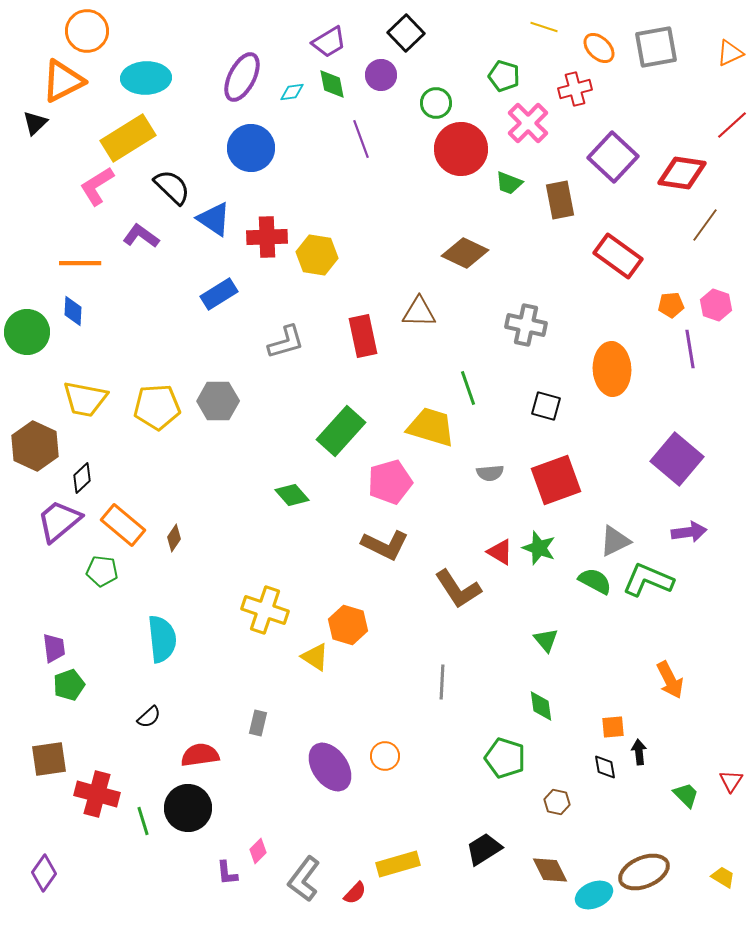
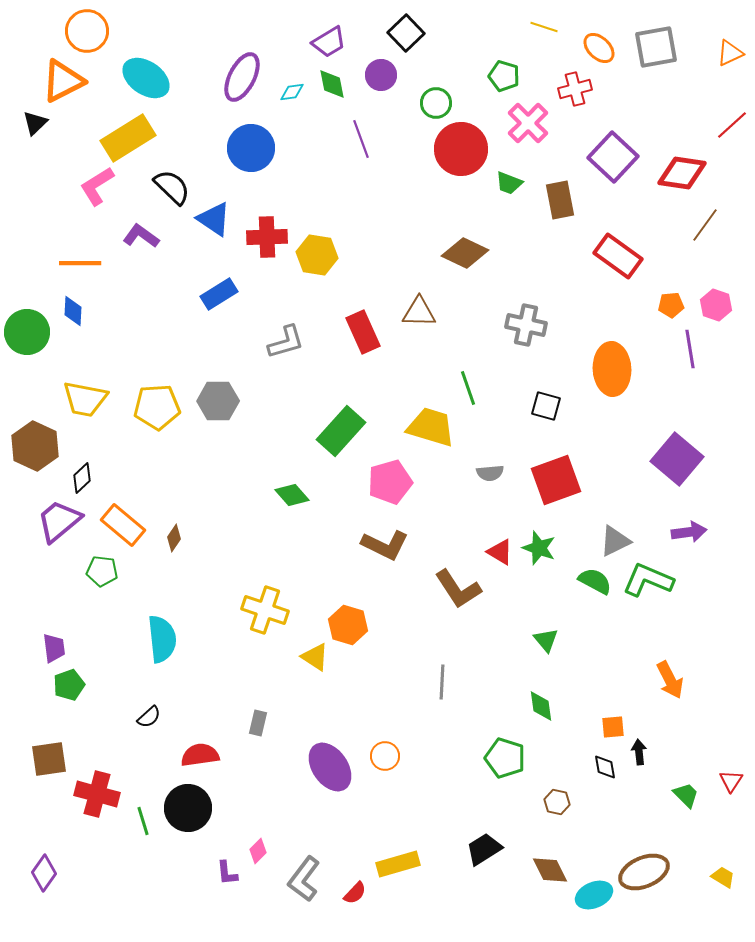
cyan ellipse at (146, 78): rotated 36 degrees clockwise
red rectangle at (363, 336): moved 4 px up; rotated 12 degrees counterclockwise
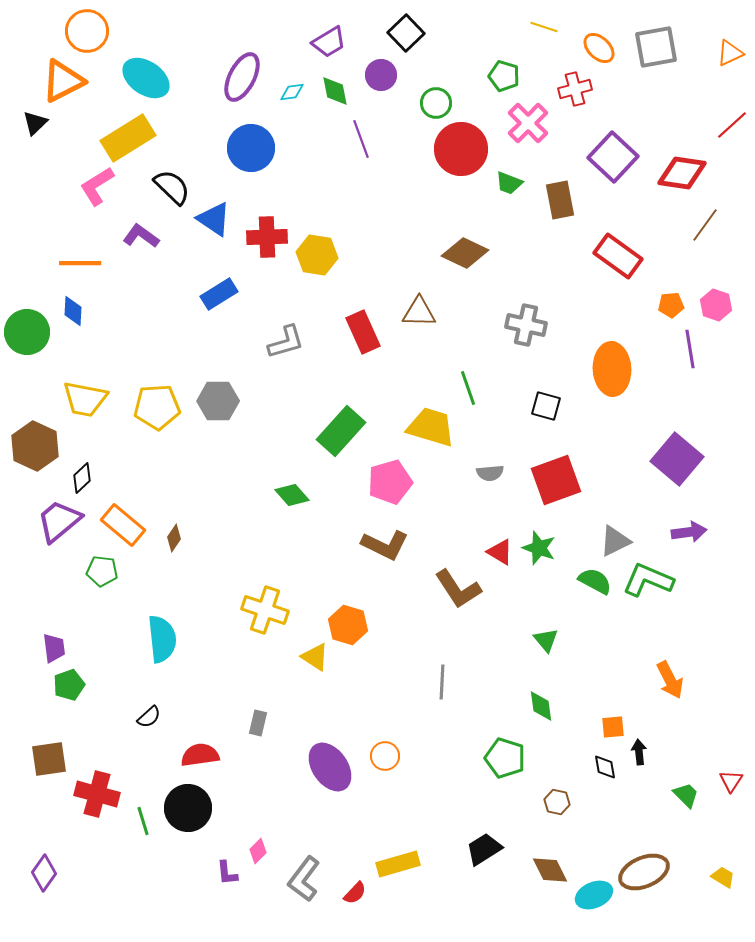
green diamond at (332, 84): moved 3 px right, 7 px down
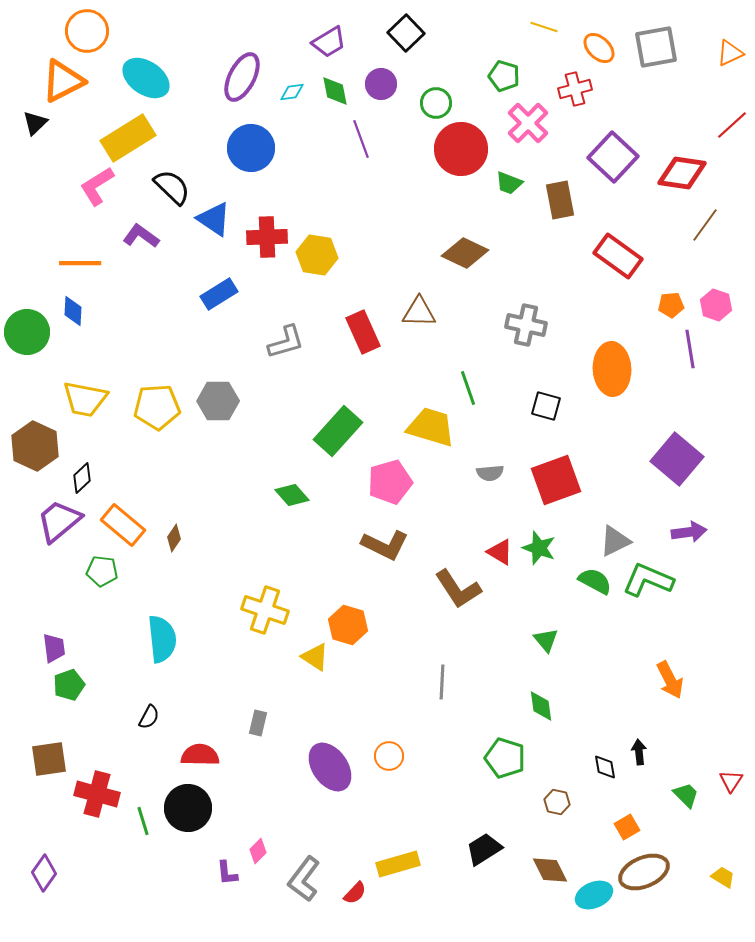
purple circle at (381, 75): moved 9 px down
green rectangle at (341, 431): moved 3 px left
black semicircle at (149, 717): rotated 20 degrees counterclockwise
orange square at (613, 727): moved 14 px right, 100 px down; rotated 25 degrees counterclockwise
red semicircle at (200, 755): rotated 9 degrees clockwise
orange circle at (385, 756): moved 4 px right
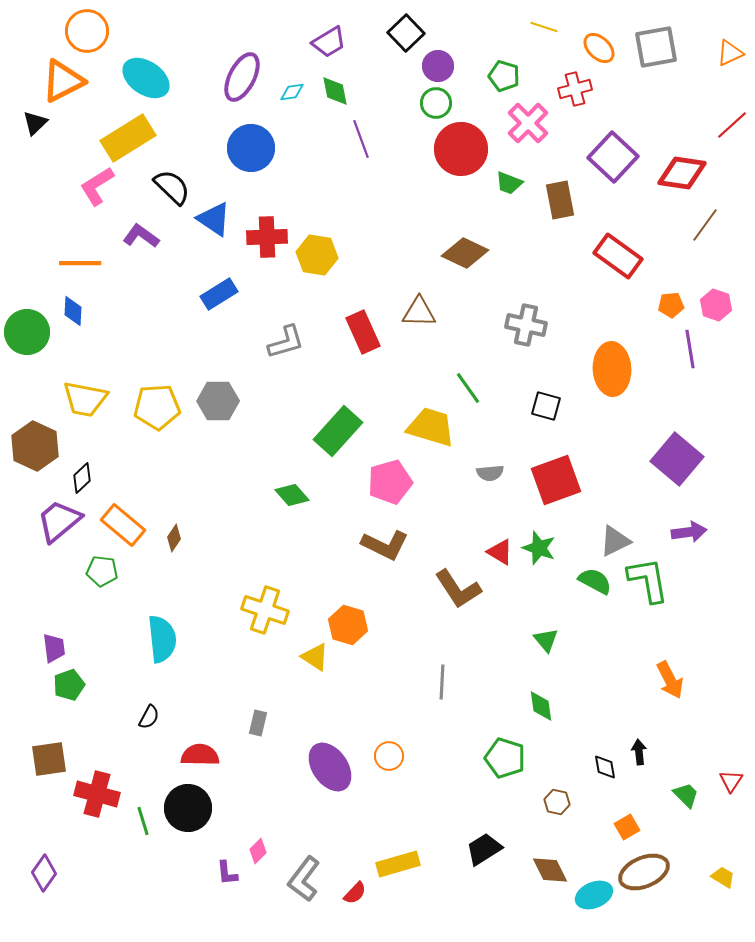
purple circle at (381, 84): moved 57 px right, 18 px up
green line at (468, 388): rotated 16 degrees counterclockwise
green L-shape at (648, 580): rotated 57 degrees clockwise
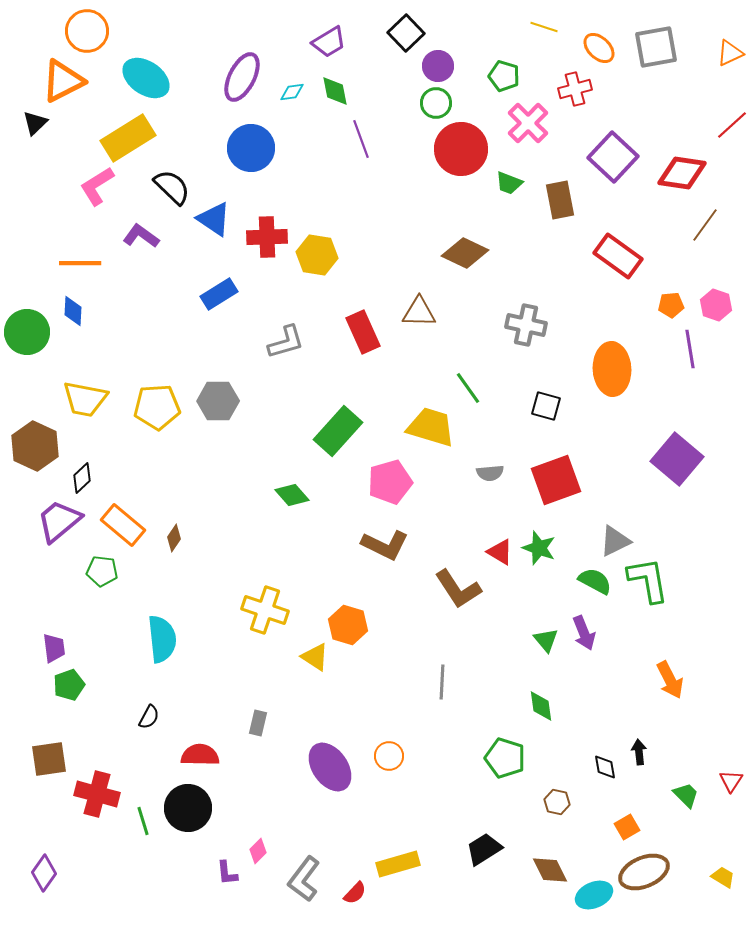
purple arrow at (689, 532): moved 105 px left, 101 px down; rotated 76 degrees clockwise
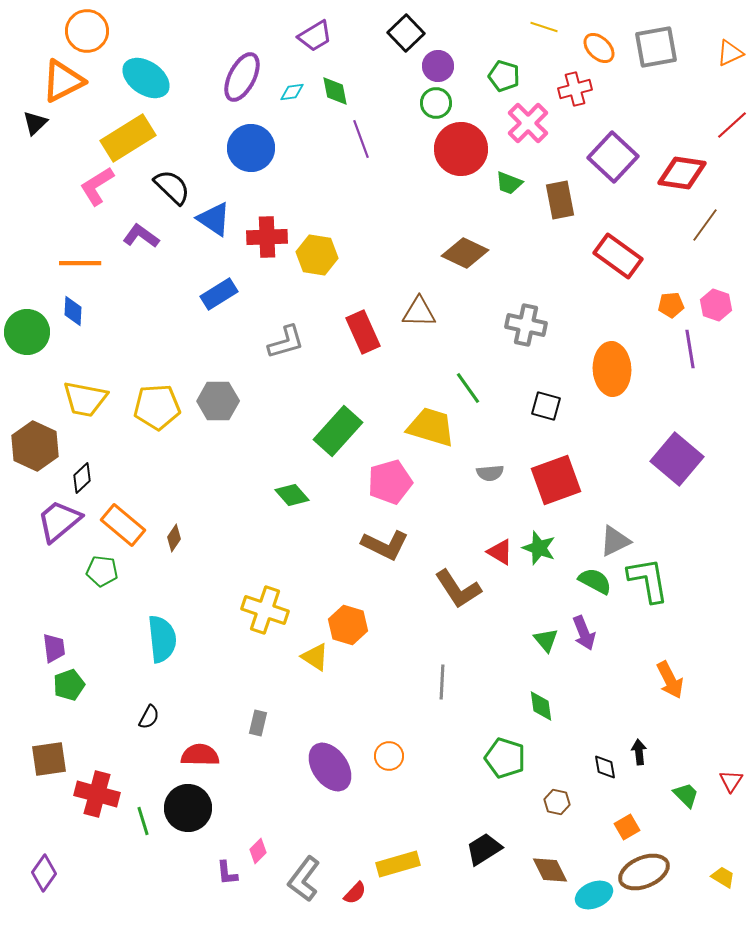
purple trapezoid at (329, 42): moved 14 px left, 6 px up
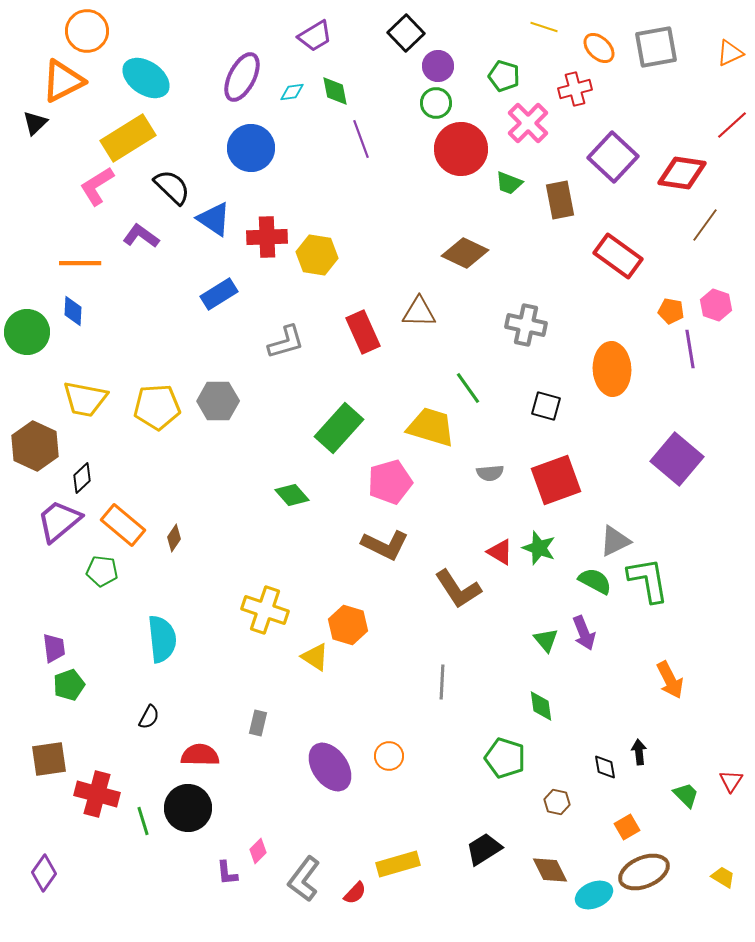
orange pentagon at (671, 305): moved 6 px down; rotated 15 degrees clockwise
green rectangle at (338, 431): moved 1 px right, 3 px up
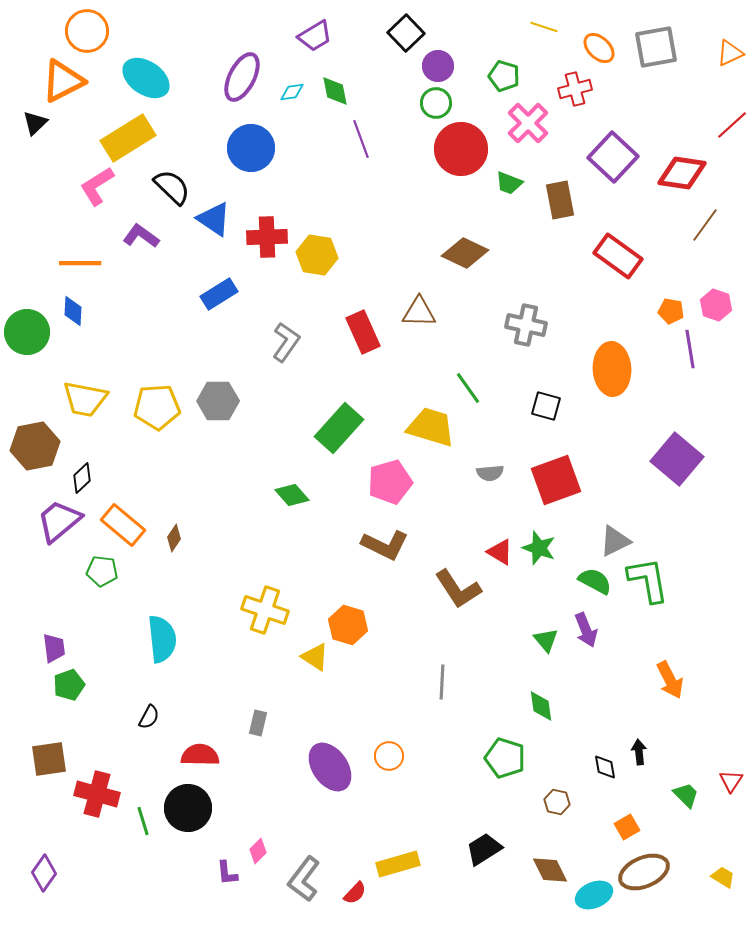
gray L-shape at (286, 342): rotated 39 degrees counterclockwise
brown hexagon at (35, 446): rotated 24 degrees clockwise
purple arrow at (584, 633): moved 2 px right, 3 px up
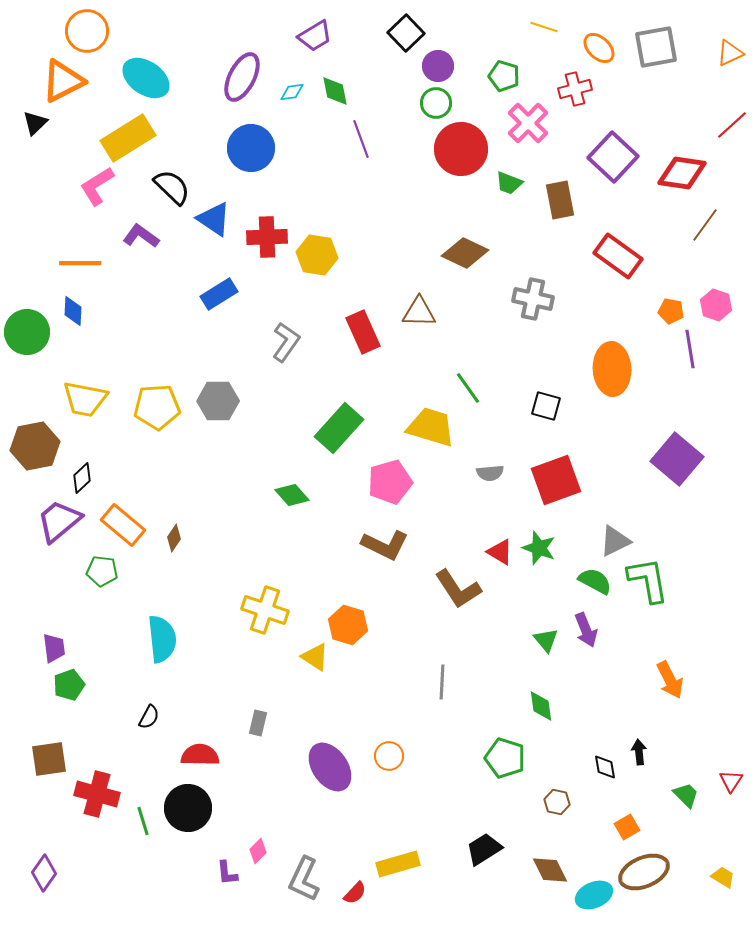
gray cross at (526, 325): moved 7 px right, 26 px up
gray L-shape at (304, 879): rotated 12 degrees counterclockwise
